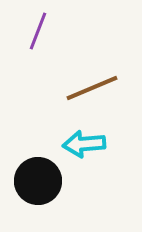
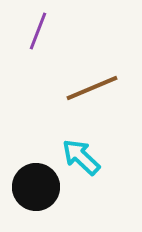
cyan arrow: moved 3 px left, 13 px down; rotated 48 degrees clockwise
black circle: moved 2 px left, 6 px down
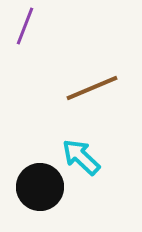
purple line: moved 13 px left, 5 px up
black circle: moved 4 px right
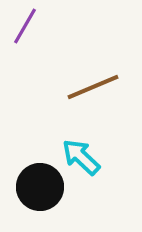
purple line: rotated 9 degrees clockwise
brown line: moved 1 px right, 1 px up
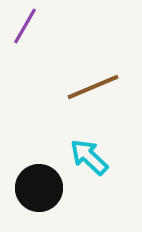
cyan arrow: moved 8 px right
black circle: moved 1 px left, 1 px down
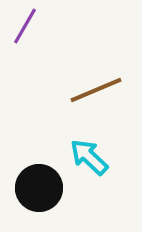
brown line: moved 3 px right, 3 px down
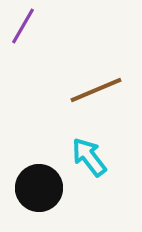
purple line: moved 2 px left
cyan arrow: rotated 9 degrees clockwise
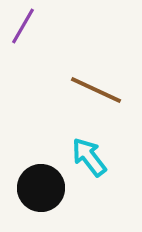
brown line: rotated 48 degrees clockwise
black circle: moved 2 px right
